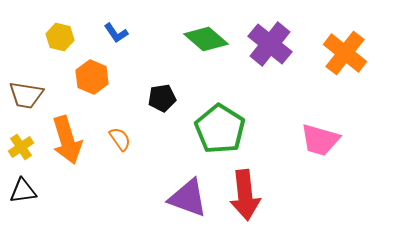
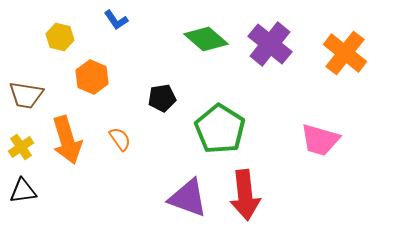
blue L-shape: moved 13 px up
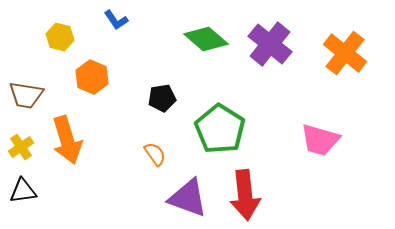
orange semicircle: moved 35 px right, 15 px down
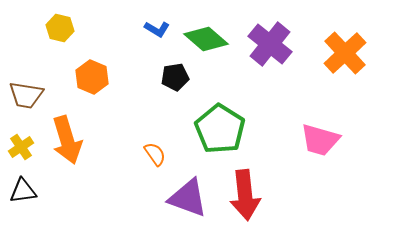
blue L-shape: moved 41 px right, 9 px down; rotated 25 degrees counterclockwise
yellow hexagon: moved 9 px up
orange cross: rotated 9 degrees clockwise
black pentagon: moved 13 px right, 21 px up
